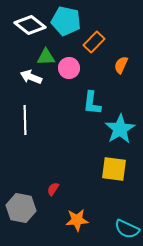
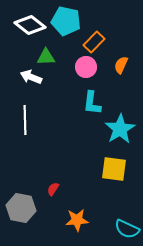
pink circle: moved 17 px right, 1 px up
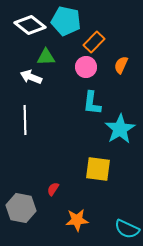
yellow square: moved 16 px left
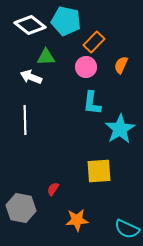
yellow square: moved 1 px right, 2 px down; rotated 12 degrees counterclockwise
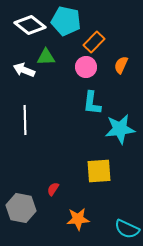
white arrow: moved 7 px left, 7 px up
cyan star: rotated 24 degrees clockwise
orange star: moved 1 px right, 1 px up
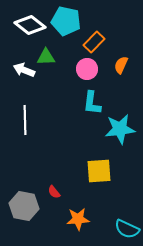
pink circle: moved 1 px right, 2 px down
red semicircle: moved 1 px right, 3 px down; rotated 72 degrees counterclockwise
gray hexagon: moved 3 px right, 2 px up
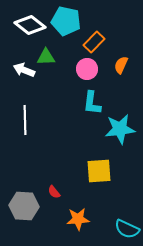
gray hexagon: rotated 8 degrees counterclockwise
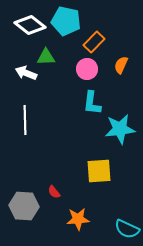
white arrow: moved 2 px right, 3 px down
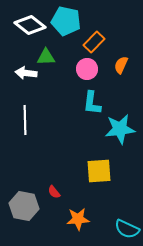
white arrow: rotated 15 degrees counterclockwise
gray hexagon: rotated 8 degrees clockwise
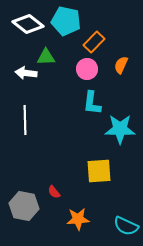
white diamond: moved 2 px left, 1 px up
cyan star: rotated 8 degrees clockwise
cyan semicircle: moved 1 px left, 3 px up
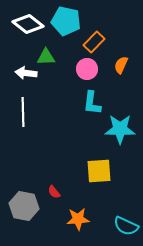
white line: moved 2 px left, 8 px up
